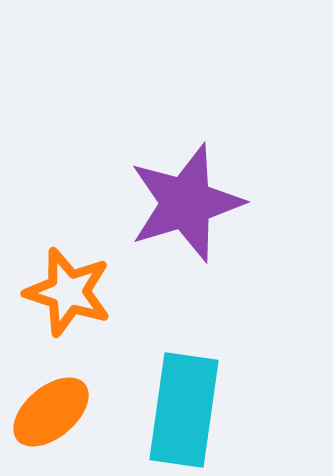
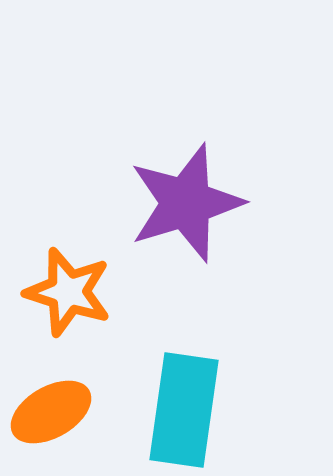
orange ellipse: rotated 10 degrees clockwise
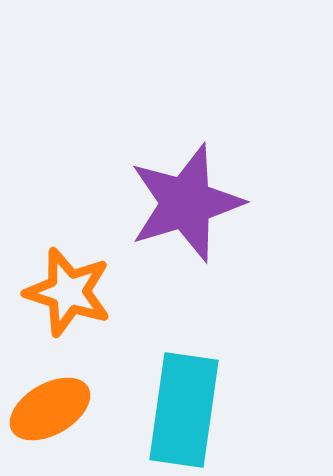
orange ellipse: moved 1 px left, 3 px up
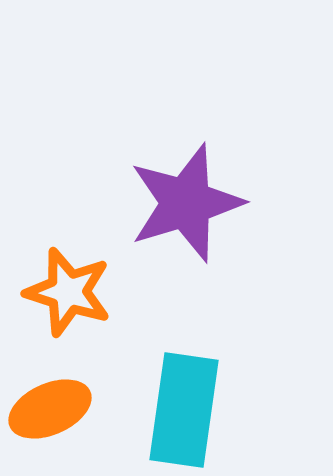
orange ellipse: rotated 6 degrees clockwise
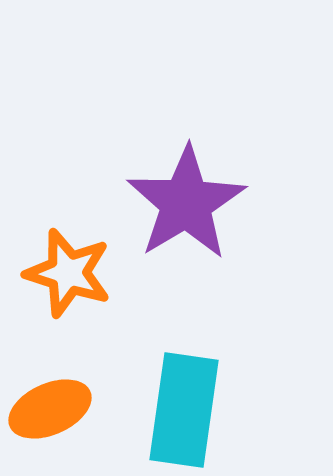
purple star: rotated 14 degrees counterclockwise
orange star: moved 19 px up
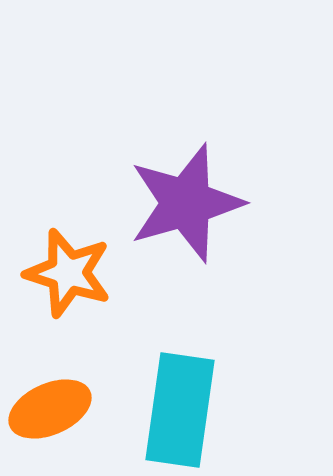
purple star: rotated 15 degrees clockwise
cyan rectangle: moved 4 px left
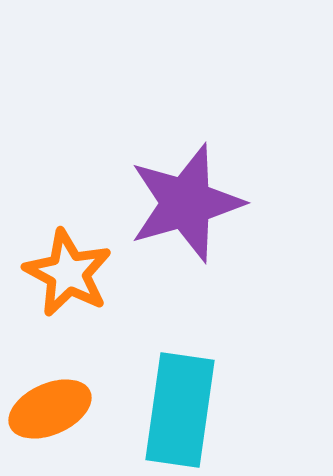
orange star: rotated 10 degrees clockwise
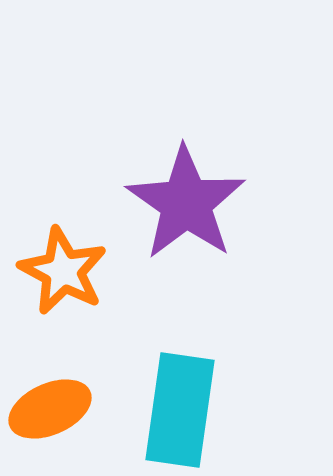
purple star: rotated 21 degrees counterclockwise
orange star: moved 5 px left, 2 px up
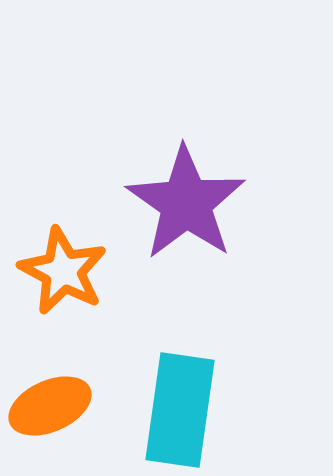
orange ellipse: moved 3 px up
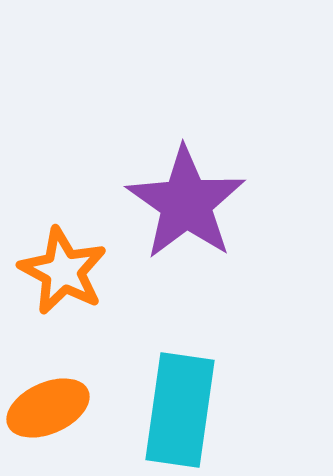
orange ellipse: moved 2 px left, 2 px down
